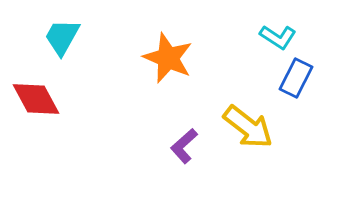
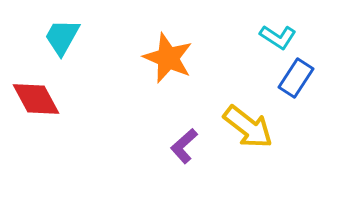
blue rectangle: rotated 6 degrees clockwise
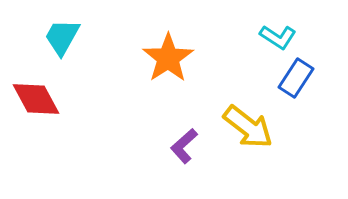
orange star: rotated 15 degrees clockwise
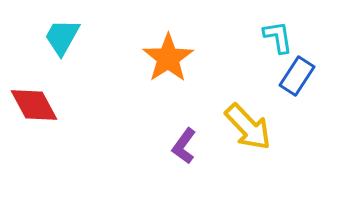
cyan L-shape: rotated 132 degrees counterclockwise
blue rectangle: moved 1 px right, 2 px up
red diamond: moved 2 px left, 6 px down
yellow arrow: rotated 8 degrees clockwise
purple L-shape: rotated 12 degrees counterclockwise
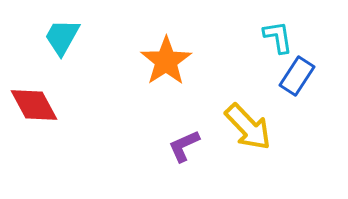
orange star: moved 2 px left, 3 px down
purple L-shape: rotated 30 degrees clockwise
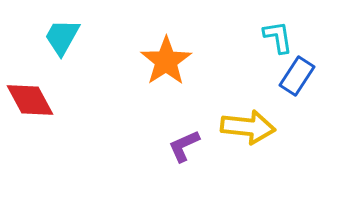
red diamond: moved 4 px left, 5 px up
yellow arrow: rotated 40 degrees counterclockwise
